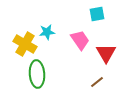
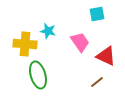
cyan star: moved 1 px right, 1 px up; rotated 21 degrees clockwise
pink trapezoid: moved 2 px down
yellow cross: rotated 25 degrees counterclockwise
red triangle: moved 3 px down; rotated 35 degrees counterclockwise
green ellipse: moved 1 px right, 1 px down; rotated 12 degrees counterclockwise
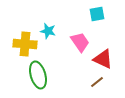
red triangle: moved 3 px left, 3 px down
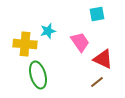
cyan star: rotated 28 degrees counterclockwise
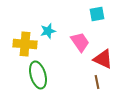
brown line: rotated 64 degrees counterclockwise
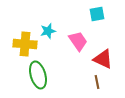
pink trapezoid: moved 2 px left, 1 px up
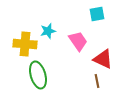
brown line: moved 1 px up
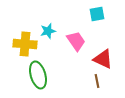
pink trapezoid: moved 2 px left
